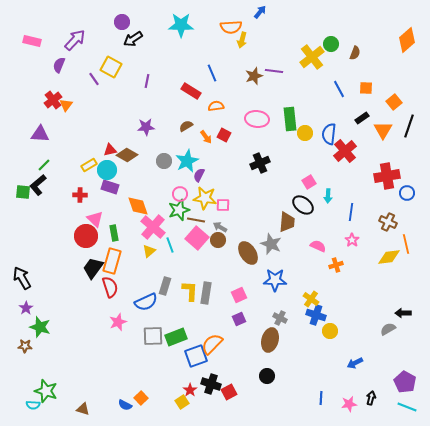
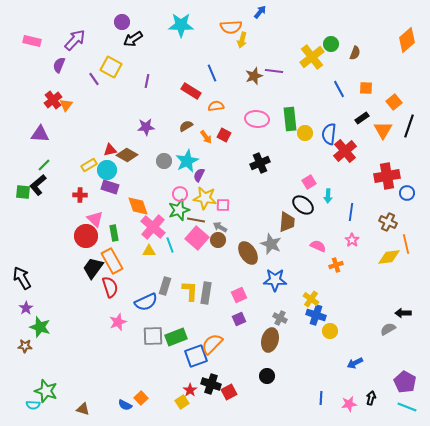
yellow triangle at (149, 251): rotated 40 degrees clockwise
orange rectangle at (112, 261): rotated 45 degrees counterclockwise
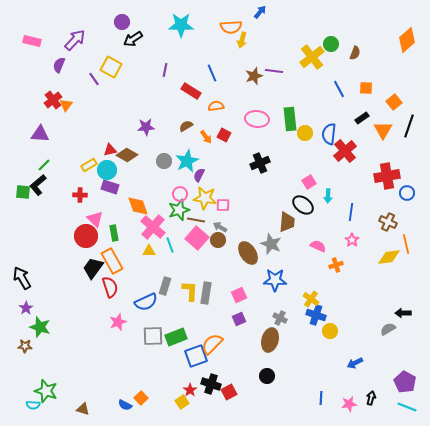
purple line at (147, 81): moved 18 px right, 11 px up
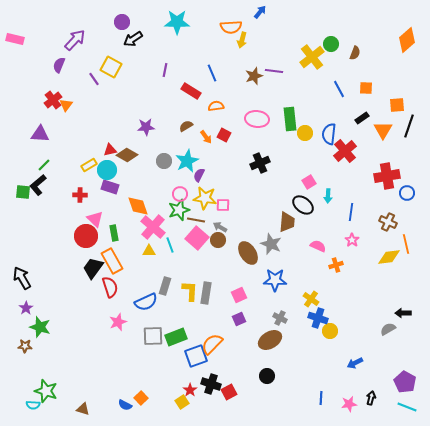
cyan star at (181, 25): moved 4 px left, 3 px up
pink rectangle at (32, 41): moved 17 px left, 2 px up
orange square at (394, 102): moved 3 px right, 3 px down; rotated 35 degrees clockwise
blue cross at (316, 315): moved 2 px right, 3 px down
brown ellipse at (270, 340): rotated 45 degrees clockwise
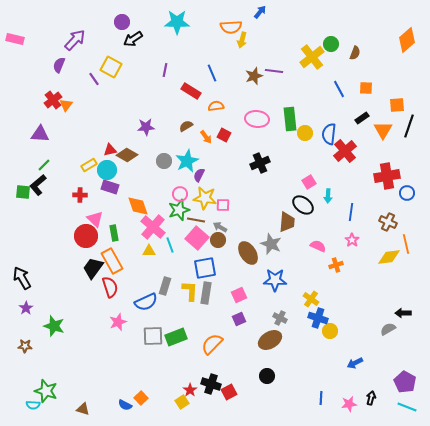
green star at (40, 327): moved 14 px right, 1 px up
blue square at (196, 356): moved 9 px right, 88 px up; rotated 10 degrees clockwise
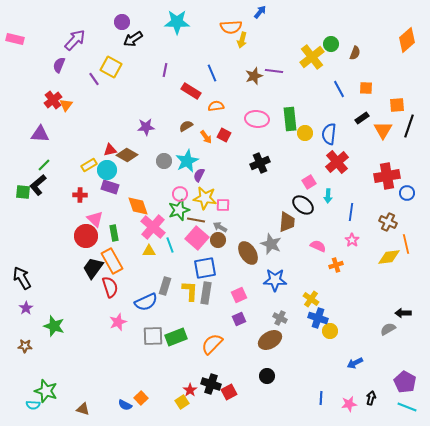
red cross at (345, 151): moved 8 px left, 11 px down
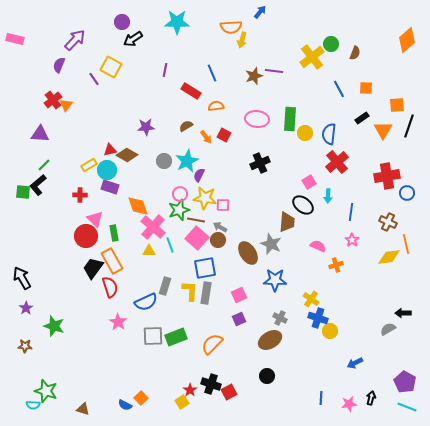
green rectangle at (290, 119): rotated 10 degrees clockwise
pink star at (118, 322): rotated 18 degrees counterclockwise
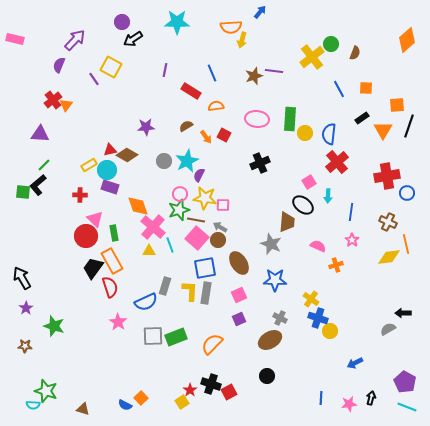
brown ellipse at (248, 253): moved 9 px left, 10 px down
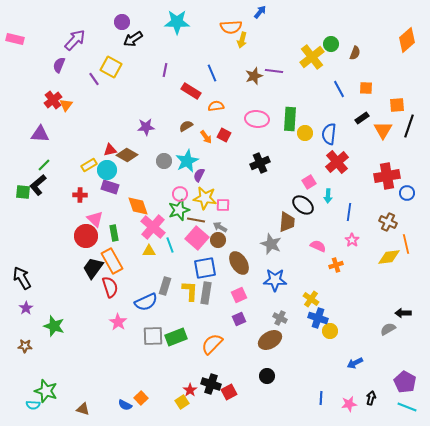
blue line at (351, 212): moved 2 px left
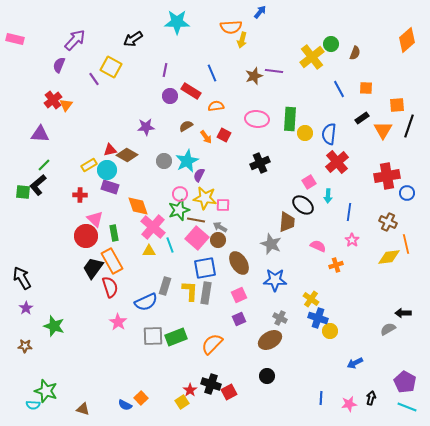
purple circle at (122, 22): moved 48 px right, 74 px down
